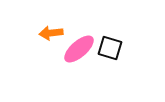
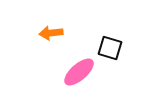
pink ellipse: moved 23 px down
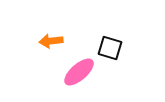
orange arrow: moved 8 px down
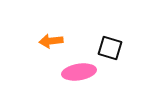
pink ellipse: rotated 32 degrees clockwise
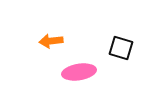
black square: moved 11 px right
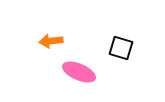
pink ellipse: rotated 32 degrees clockwise
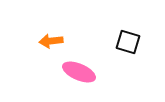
black square: moved 7 px right, 6 px up
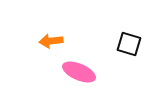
black square: moved 1 px right, 2 px down
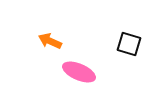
orange arrow: moved 1 px left; rotated 30 degrees clockwise
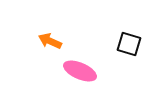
pink ellipse: moved 1 px right, 1 px up
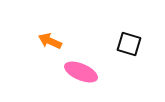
pink ellipse: moved 1 px right, 1 px down
